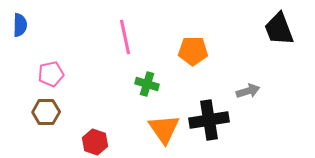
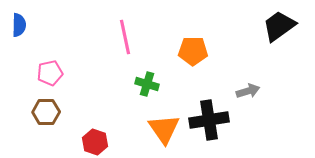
blue semicircle: moved 1 px left
black trapezoid: moved 3 px up; rotated 75 degrees clockwise
pink pentagon: moved 1 px left, 1 px up
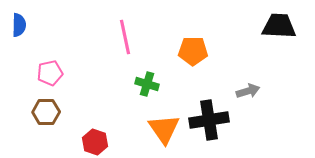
black trapezoid: rotated 39 degrees clockwise
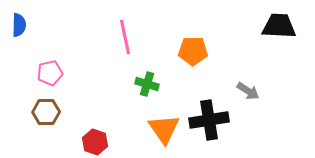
gray arrow: rotated 50 degrees clockwise
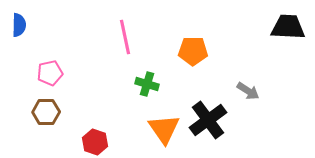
black trapezoid: moved 9 px right, 1 px down
black cross: moved 1 px left; rotated 27 degrees counterclockwise
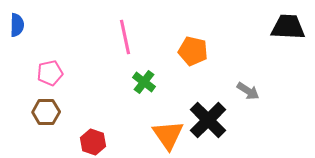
blue semicircle: moved 2 px left
orange pentagon: rotated 12 degrees clockwise
green cross: moved 3 px left, 2 px up; rotated 20 degrees clockwise
black cross: rotated 9 degrees counterclockwise
orange triangle: moved 4 px right, 6 px down
red hexagon: moved 2 px left
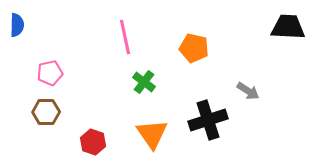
orange pentagon: moved 1 px right, 3 px up
black cross: rotated 27 degrees clockwise
orange triangle: moved 16 px left, 1 px up
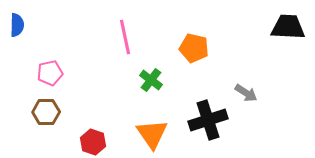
green cross: moved 7 px right, 2 px up
gray arrow: moved 2 px left, 2 px down
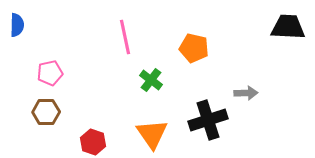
gray arrow: rotated 35 degrees counterclockwise
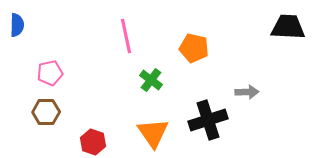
pink line: moved 1 px right, 1 px up
gray arrow: moved 1 px right, 1 px up
orange triangle: moved 1 px right, 1 px up
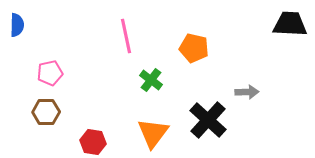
black trapezoid: moved 2 px right, 3 px up
black cross: rotated 30 degrees counterclockwise
orange triangle: rotated 12 degrees clockwise
red hexagon: rotated 10 degrees counterclockwise
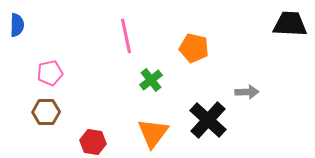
green cross: rotated 15 degrees clockwise
